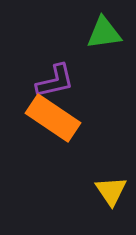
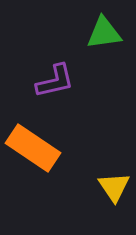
orange rectangle: moved 20 px left, 30 px down
yellow triangle: moved 3 px right, 4 px up
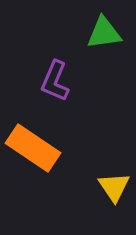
purple L-shape: rotated 126 degrees clockwise
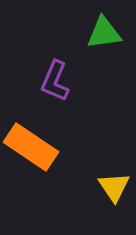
orange rectangle: moved 2 px left, 1 px up
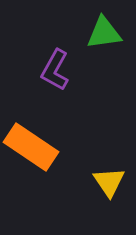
purple L-shape: moved 11 px up; rotated 6 degrees clockwise
yellow triangle: moved 5 px left, 5 px up
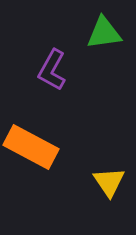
purple L-shape: moved 3 px left
orange rectangle: rotated 6 degrees counterclockwise
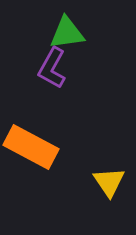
green triangle: moved 37 px left
purple L-shape: moved 2 px up
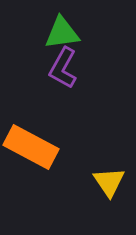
green triangle: moved 5 px left
purple L-shape: moved 11 px right
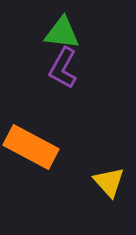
green triangle: rotated 15 degrees clockwise
yellow triangle: rotated 8 degrees counterclockwise
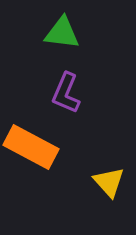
purple L-shape: moved 3 px right, 25 px down; rotated 6 degrees counterclockwise
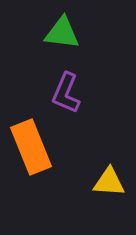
orange rectangle: rotated 40 degrees clockwise
yellow triangle: rotated 44 degrees counterclockwise
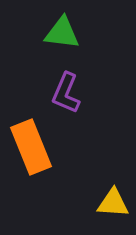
yellow triangle: moved 4 px right, 21 px down
